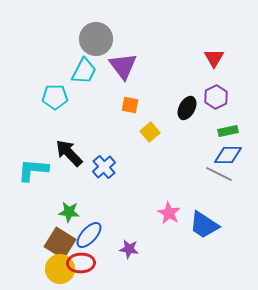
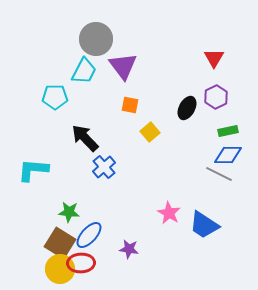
black arrow: moved 16 px right, 15 px up
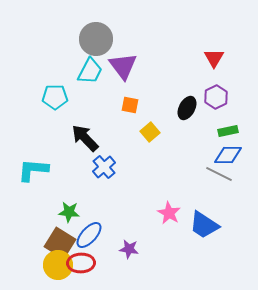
cyan trapezoid: moved 6 px right
yellow circle: moved 2 px left, 4 px up
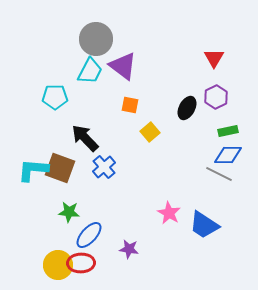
purple triangle: rotated 16 degrees counterclockwise
brown square: moved 75 px up; rotated 12 degrees counterclockwise
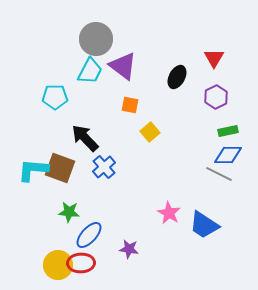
black ellipse: moved 10 px left, 31 px up
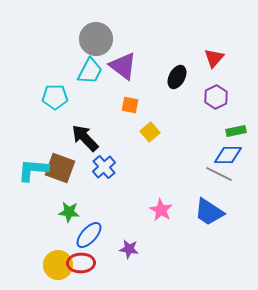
red triangle: rotated 10 degrees clockwise
green rectangle: moved 8 px right
pink star: moved 8 px left, 3 px up
blue trapezoid: moved 5 px right, 13 px up
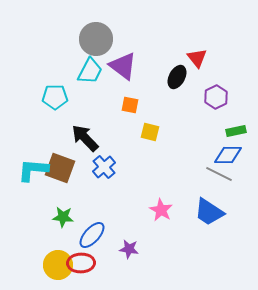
red triangle: moved 17 px left; rotated 20 degrees counterclockwise
yellow square: rotated 36 degrees counterclockwise
green star: moved 6 px left, 5 px down
blue ellipse: moved 3 px right
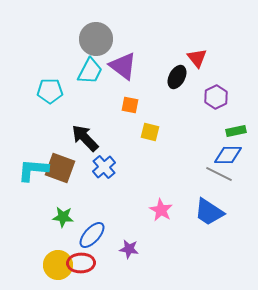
cyan pentagon: moved 5 px left, 6 px up
